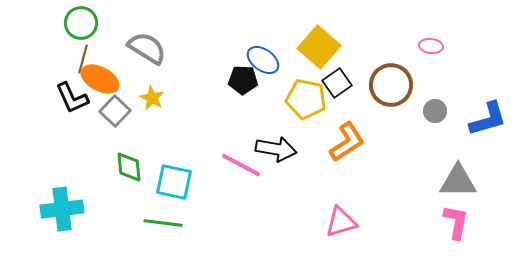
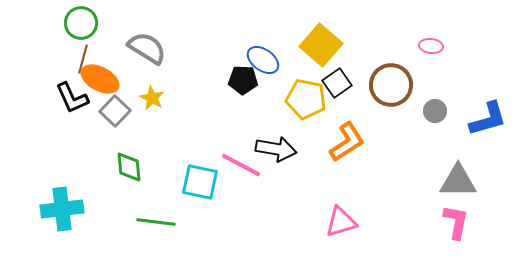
yellow square: moved 2 px right, 2 px up
cyan square: moved 26 px right
green line: moved 7 px left, 1 px up
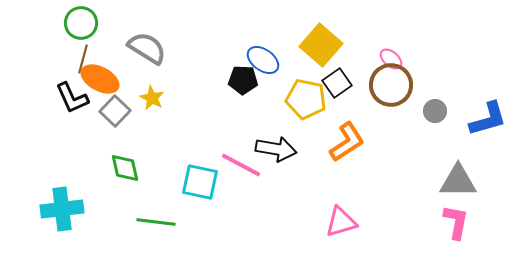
pink ellipse: moved 40 px left, 13 px down; rotated 35 degrees clockwise
green diamond: moved 4 px left, 1 px down; rotated 8 degrees counterclockwise
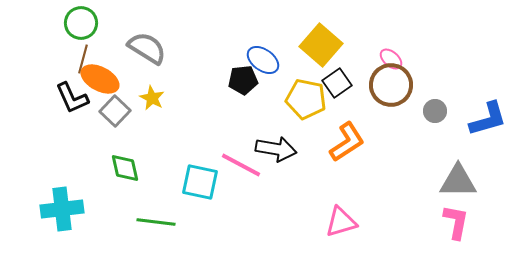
black pentagon: rotated 8 degrees counterclockwise
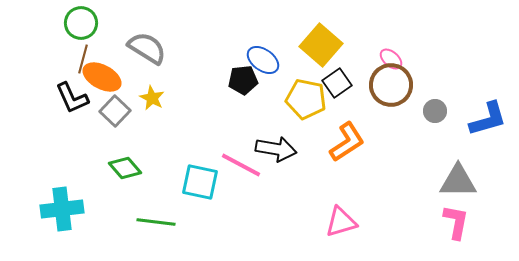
orange ellipse: moved 2 px right, 2 px up
green diamond: rotated 28 degrees counterclockwise
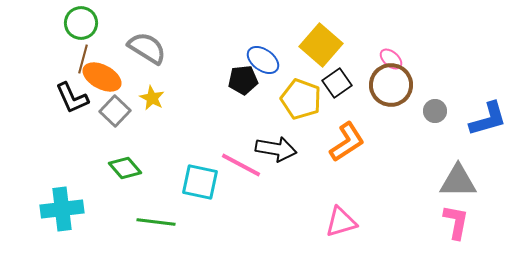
yellow pentagon: moved 5 px left; rotated 9 degrees clockwise
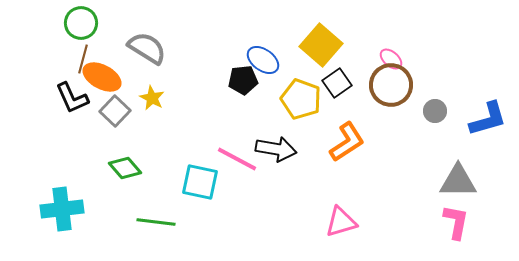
pink line: moved 4 px left, 6 px up
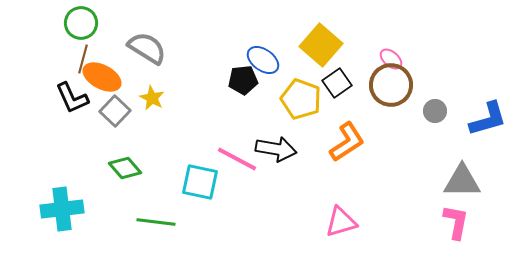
gray triangle: moved 4 px right
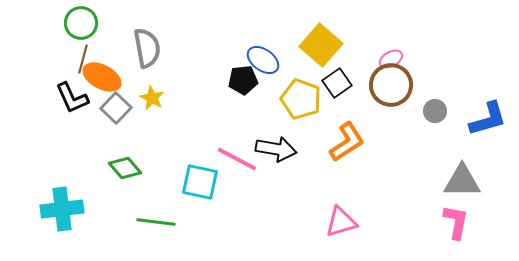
gray semicircle: rotated 48 degrees clockwise
pink ellipse: rotated 70 degrees counterclockwise
gray square: moved 1 px right, 3 px up
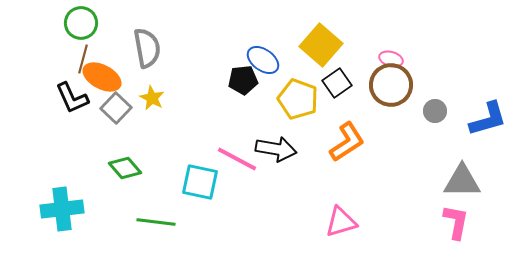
pink ellipse: rotated 45 degrees clockwise
yellow pentagon: moved 3 px left
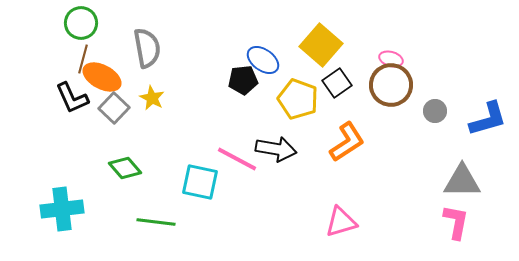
gray square: moved 2 px left
